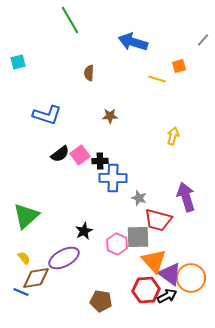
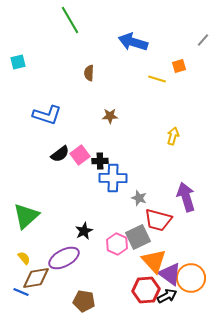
gray square: rotated 25 degrees counterclockwise
brown pentagon: moved 17 px left
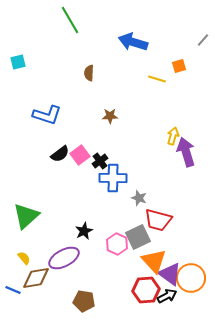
black cross: rotated 35 degrees counterclockwise
purple arrow: moved 45 px up
blue line: moved 8 px left, 2 px up
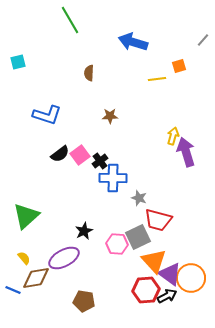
yellow line: rotated 24 degrees counterclockwise
pink hexagon: rotated 20 degrees counterclockwise
